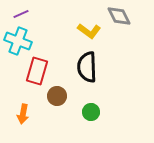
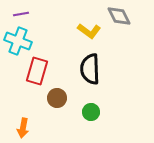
purple line: rotated 14 degrees clockwise
black semicircle: moved 3 px right, 2 px down
brown circle: moved 2 px down
orange arrow: moved 14 px down
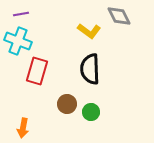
brown circle: moved 10 px right, 6 px down
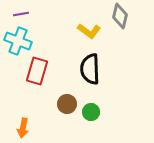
gray diamond: moved 1 px right; rotated 40 degrees clockwise
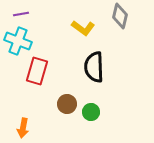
yellow L-shape: moved 6 px left, 3 px up
black semicircle: moved 4 px right, 2 px up
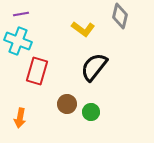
yellow L-shape: moved 1 px down
black semicircle: rotated 40 degrees clockwise
orange arrow: moved 3 px left, 10 px up
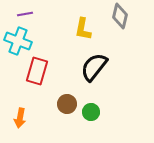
purple line: moved 4 px right
yellow L-shape: rotated 65 degrees clockwise
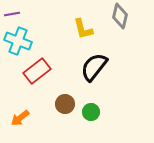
purple line: moved 13 px left
yellow L-shape: rotated 25 degrees counterclockwise
red rectangle: rotated 36 degrees clockwise
brown circle: moved 2 px left
orange arrow: rotated 42 degrees clockwise
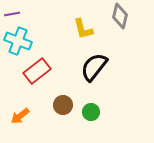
brown circle: moved 2 px left, 1 px down
orange arrow: moved 2 px up
